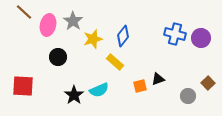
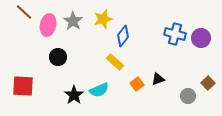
yellow star: moved 10 px right, 20 px up
orange square: moved 3 px left, 2 px up; rotated 24 degrees counterclockwise
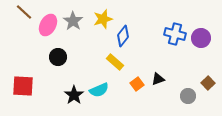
pink ellipse: rotated 15 degrees clockwise
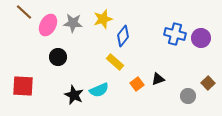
gray star: moved 2 px down; rotated 30 degrees counterclockwise
black star: rotated 12 degrees counterclockwise
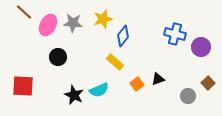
purple circle: moved 9 px down
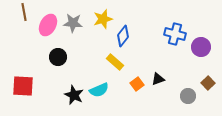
brown line: rotated 36 degrees clockwise
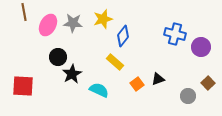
cyan semicircle: rotated 132 degrees counterclockwise
black star: moved 2 px left, 21 px up; rotated 18 degrees clockwise
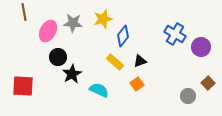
pink ellipse: moved 6 px down
blue cross: rotated 15 degrees clockwise
black triangle: moved 18 px left, 18 px up
